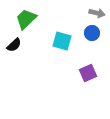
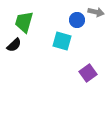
gray arrow: moved 1 px left, 1 px up
green trapezoid: moved 2 px left, 3 px down; rotated 30 degrees counterclockwise
blue circle: moved 15 px left, 13 px up
purple square: rotated 12 degrees counterclockwise
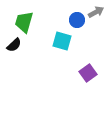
gray arrow: rotated 42 degrees counterclockwise
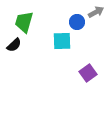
blue circle: moved 2 px down
cyan square: rotated 18 degrees counterclockwise
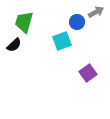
cyan square: rotated 18 degrees counterclockwise
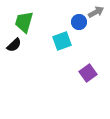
blue circle: moved 2 px right
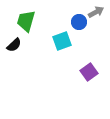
green trapezoid: moved 2 px right, 1 px up
purple square: moved 1 px right, 1 px up
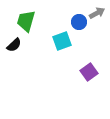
gray arrow: moved 1 px right, 1 px down
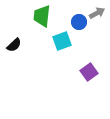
green trapezoid: moved 16 px right, 5 px up; rotated 10 degrees counterclockwise
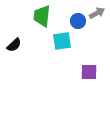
blue circle: moved 1 px left, 1 px up
cyan square: rotated 12 degrees clockwise
purple square: rotated 36 degrees clockwise
